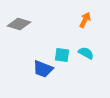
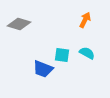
cyan semicircle: moved 1 px right
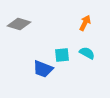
orange arrow: moved 3 px down
cyan square: rotated 14 degrees counterclockwise
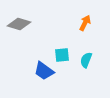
cyan semicircle: moved 1 px left, 7 px down; rotated 98 degrees counterclockwise
blue trapezoid: moved 1 px right, 2 px down; rotated 15 degrees clockwise
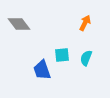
gray diamond: rotated 35 degrees clockwise
cyan semicircle: moved 2 px up
blue trapezoid: moved 2 px left, 1 px up; rotated 35 degrees clockwise
